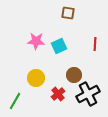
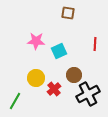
cyan square: moved 5 px down
red cross: moved 4 px left, 5 px up
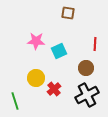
brown circle: moved 12 px right, 7 px up
black cross: moved 1 px left, 1 px down
green line: rotated 48 degrees counterclockwise
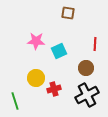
red cross: rotated 24 degrees clockwise
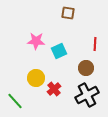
red cross: rotated 24 degrees counterclockwise
green line: rotated 24 degrees counterclockwise
